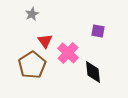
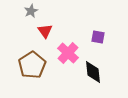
gray star: moved 1 px left, 3 px up
purple square: moved 6 px down
red triangle: moved 10 px up
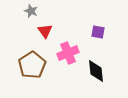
gray star: rotated 24 degrees counterclockwise
purple square: moved 5 px up
pink cross: rotated 25 degrees clockwise
black diamond: moved 3 px right, 1 px up
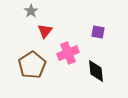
gray star: rotated 16 degrees clockwise
red triangle: rotated 14 degrees clockwise
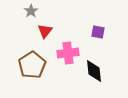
pink cross: rotated 15 degrees clockwise
black diamond: moved 2 px left
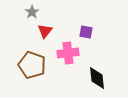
gray star: moved 1 px right, 1 px down
purple square: moved 12 px left
brown pentagon: rotated 20 degrees counterclockwise
black diamond: moved 3 px right, 7 px down
